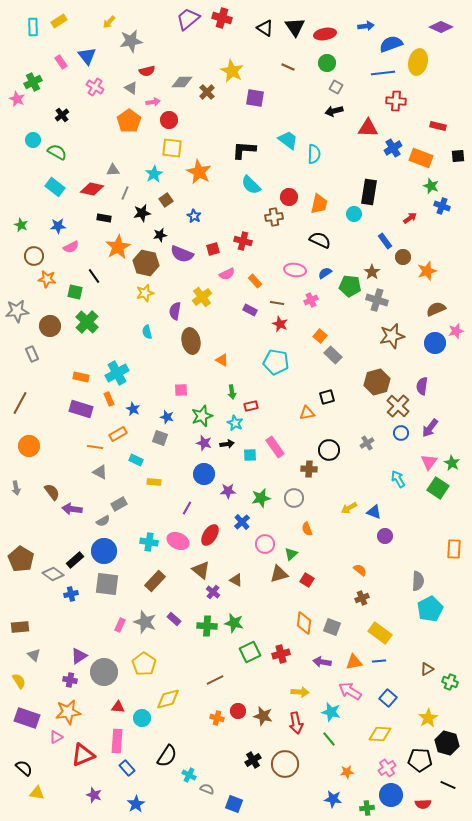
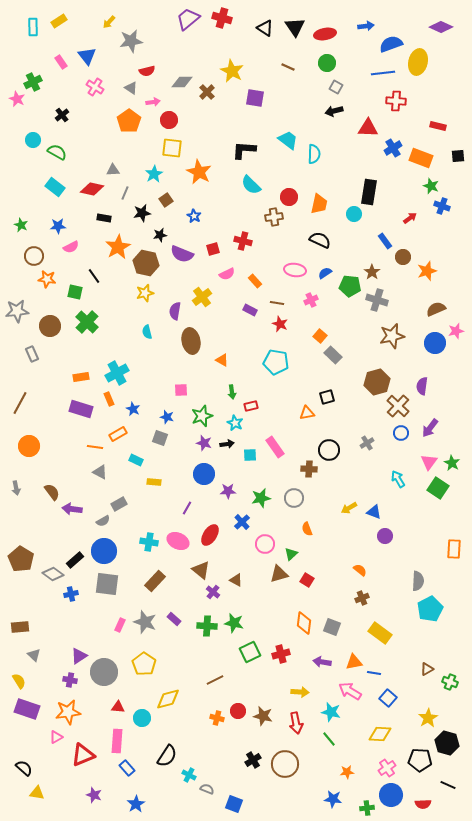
orange rectangle at (81, 377): rotated 21 degrees counterclockwise
blue line at (379, 661): moved 5 px left, 12 px down; rotated 16 degrees clockwise
purple rectangle at (27, 718): moved 9 px up
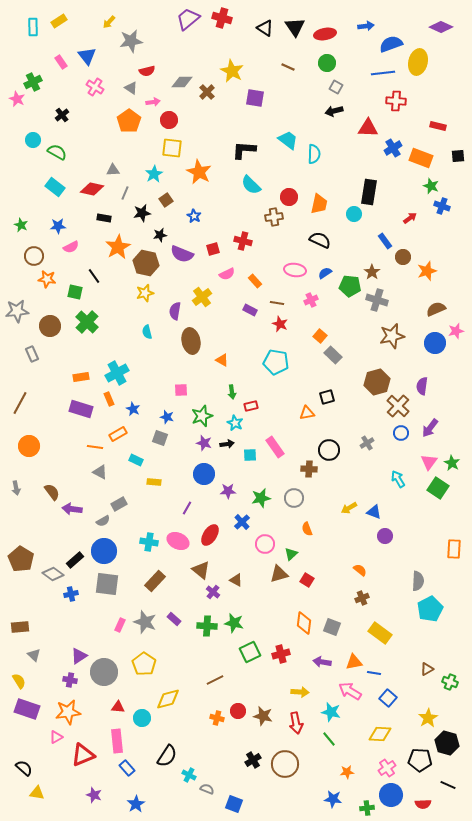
pink rectangle at (117, 741): rotated 10 degrees counterclockwise
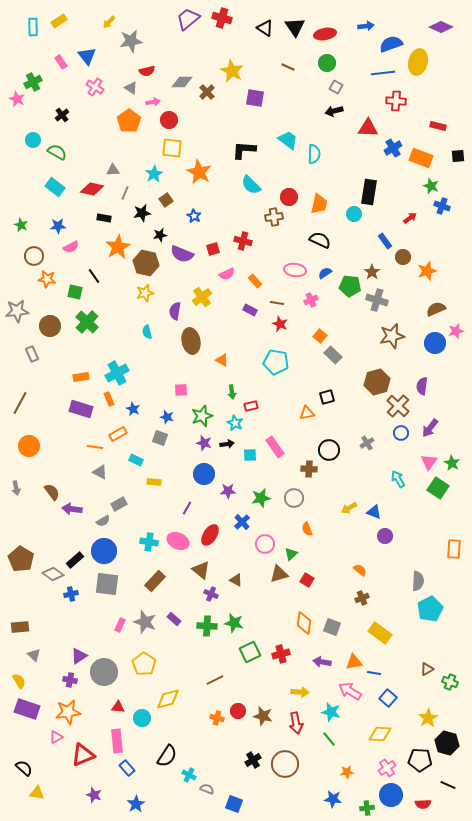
purple cross at (213, 592): moved 2 px left, 2 px down; rotated 16 degrees counterclockwise
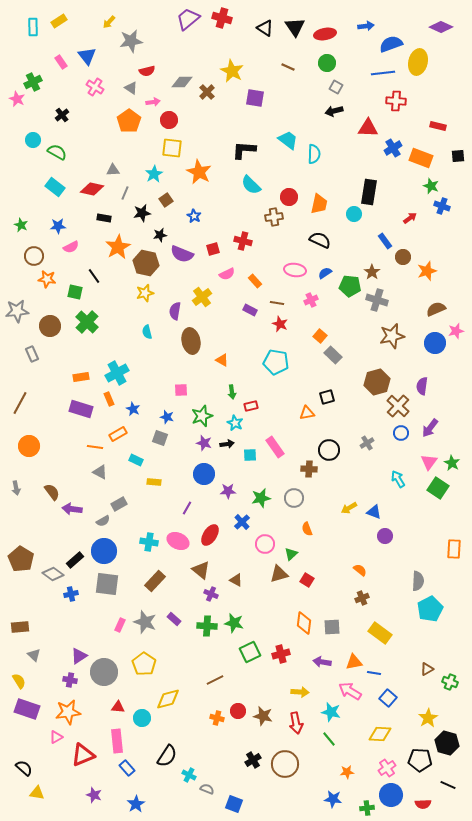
gray square at (332, 627): rotated 24 degrees counterclockwise
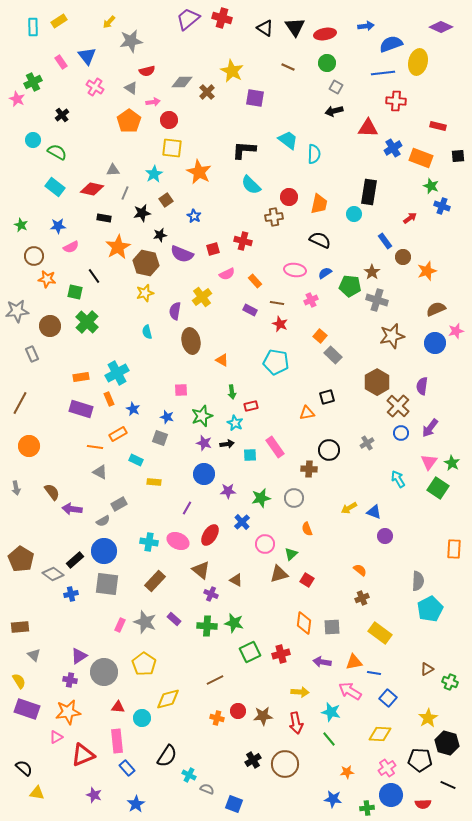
brown hexagon at (377, 382): rotated 15 degrees counterclockwise
brown star at (263, 716): rotated 18 degrees counterclockwise
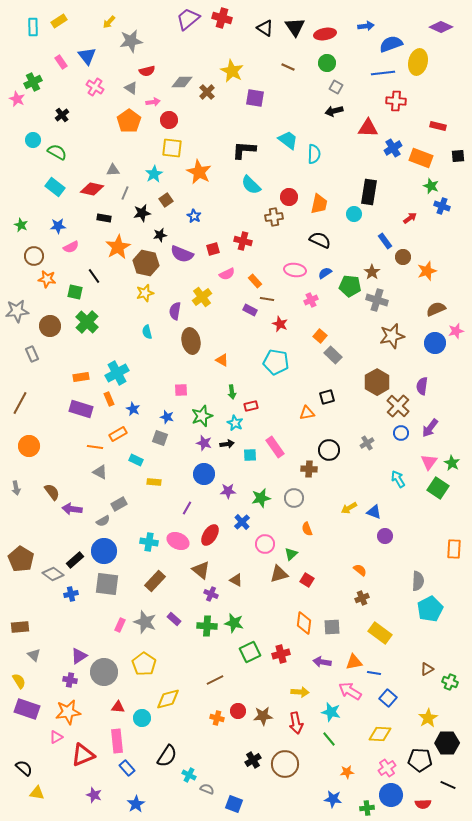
brown line at (277, 303): moved 10 px left, 4 px up
black hexagon at (447, 743): rotated 15 degrees counterclockwise
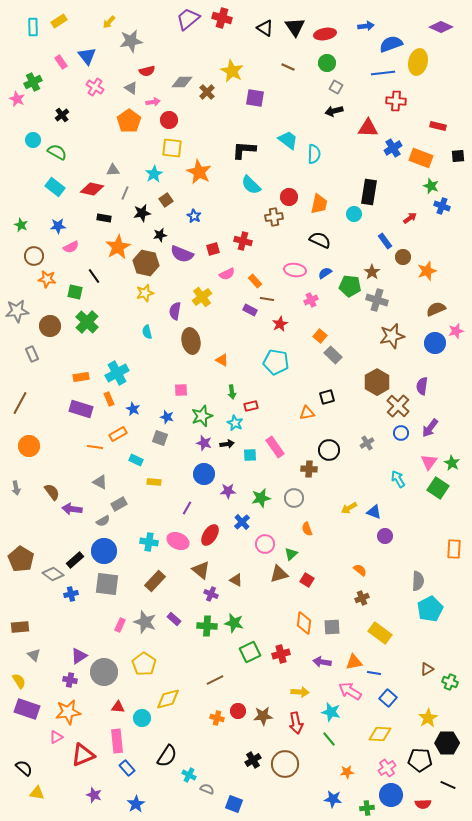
red star at (280, 324): rotated 21 degrees clockwise
gray triangle at (100, 472): moved 10 px down
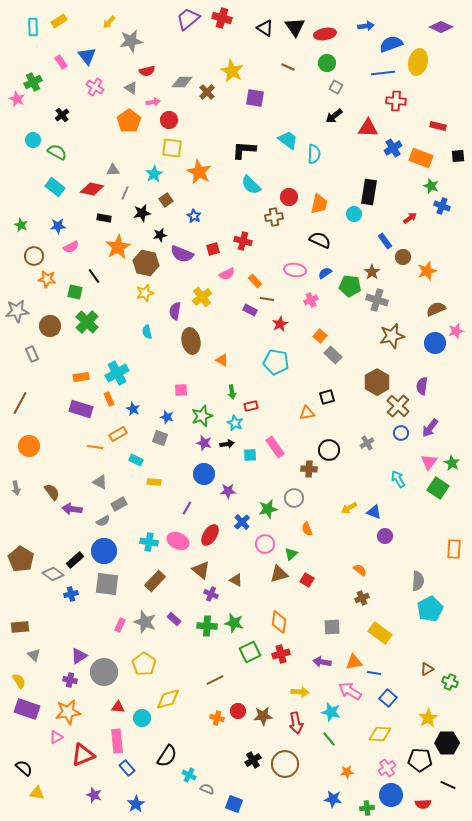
black arrow at (334, 111): moved 5 px down; rotated 24 degrees counterclockwise
green star at (261, 498): moved 7 px right, 11 px down
orange diamond at (304, 623): moved 25 px left, 1 px up
